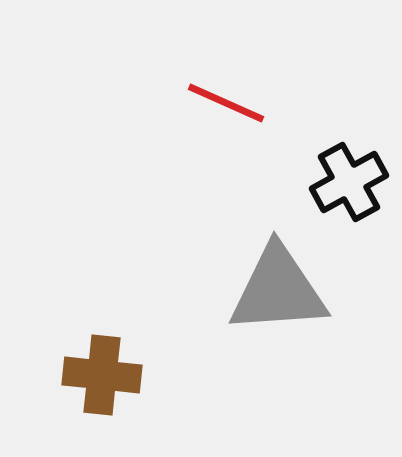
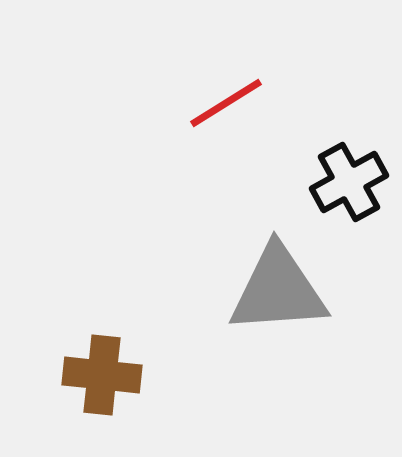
red line: rotated 56 degrees counterclockwise
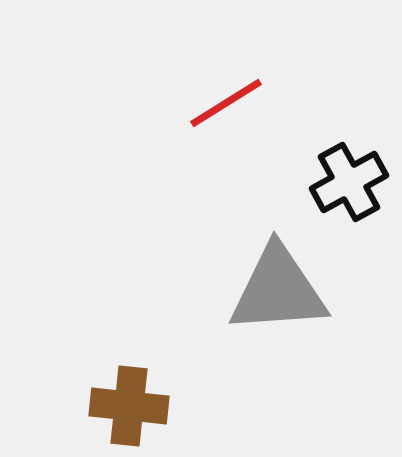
brown cross: moved 27 px right, 31 px down
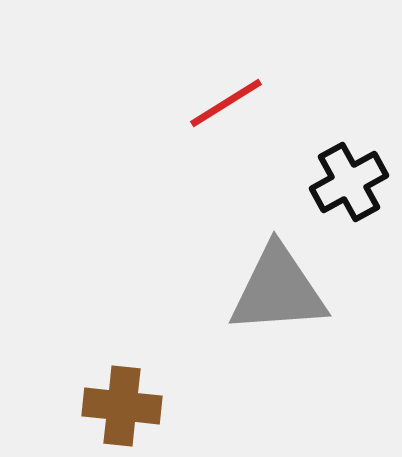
brown cross: moved 7 px left
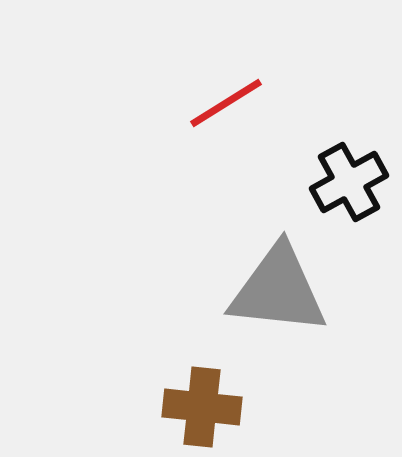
gray triangle: rotated 10 degrees clockwise
brown cross: moved 80 px right, 1 px down
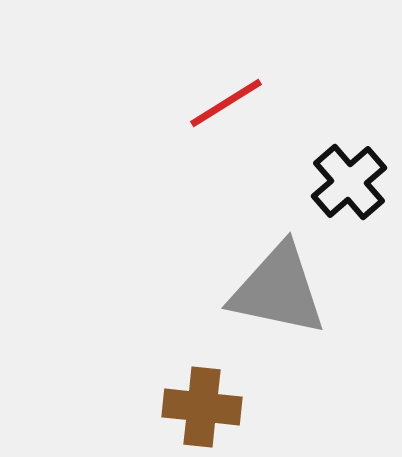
black cross: rotated 12 degrees counterclockwise
gray triangle: rotated 6 degrees clockwise
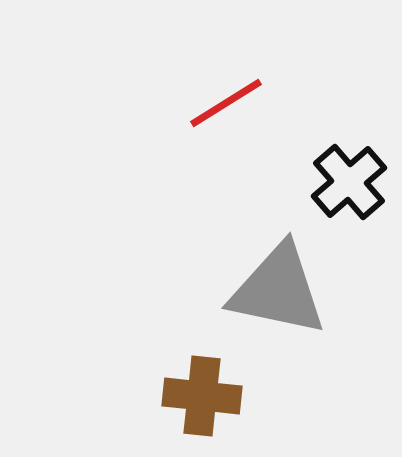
brown cross: moved 11 px up
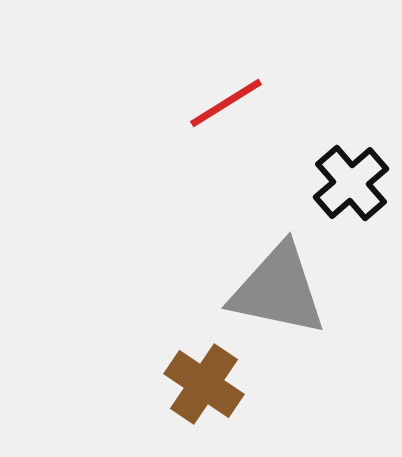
black cross: moved 2 px right, 1 px down
brown cross: moved 2 px right, 12 px up; rotated 28 degrees clockwise
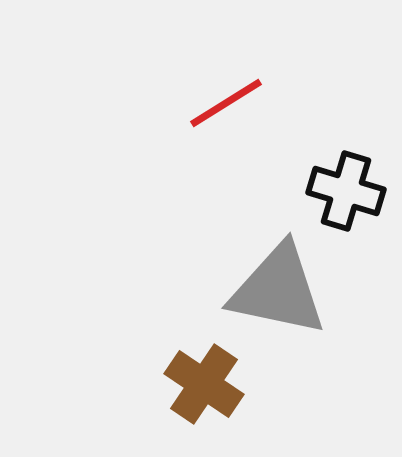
black cross: moved 5 px left, 8 px down; rotated 32 degrees counterclockwise
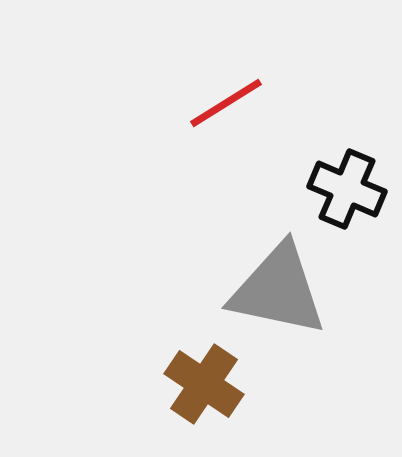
black cross: moved 1 px right, 2 px up; rotated 6 degrees clockwise
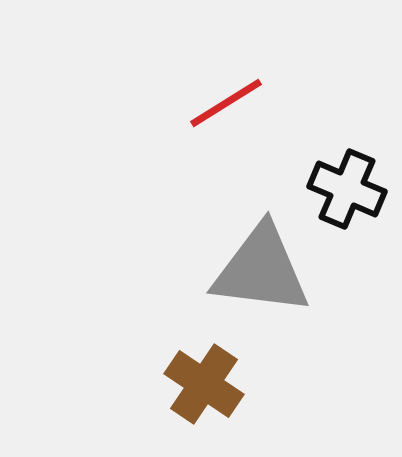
gray triangle: moved 17 px left, 20 px up; rotated 5 degrees counterclockwise
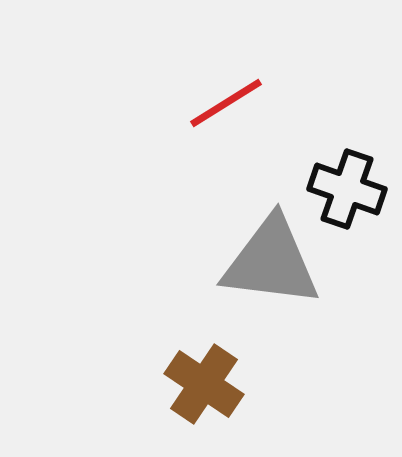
black cross: rotated 4 degrees counterclockwise
gray triangle: moved 10 px right, 8 px up
